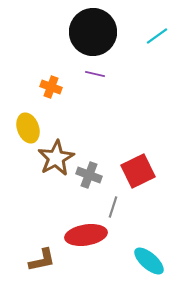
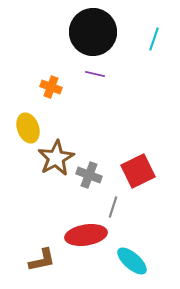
cyan line: moved 3 px left, 3 px down; rotated 35 degrees counterclockwise
cyan ellipse: moved 17 px left
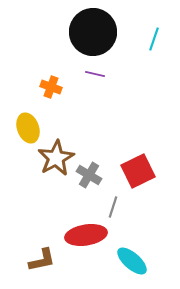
gray cross: rotated 10 degrees clockwise
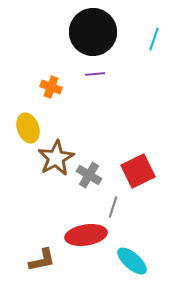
purple line: rotated 18 degrees counterclockwise
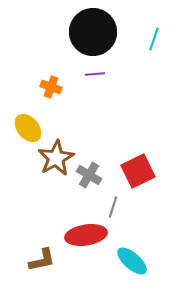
yellow ellipse: rotated 20 degrees counterclockwise
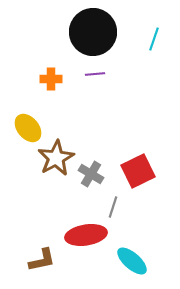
orange cross: moved 8 px up; rotated 20 degrees counterclockwise
gray cross: moved 2 px right, 1 px up
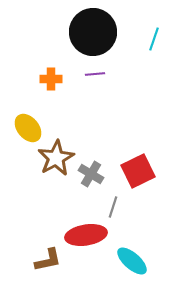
brown L-shape: moved 6 px right
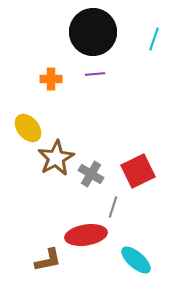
cyan ellipse: moved 4 px right, 1 px up
